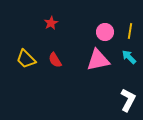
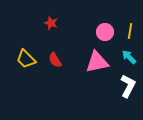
red star: rotated 24 degrees counterclockwise
pink triangle: moved 1 px left, 2 px down
white L-shape: moved 14 px up
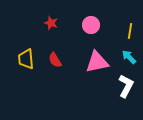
pink circle: moved 14 px left, 7 px up
yellow trapezoid: rotated 40 degrees clockwise
white L-shape: moved 2 px left
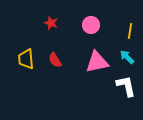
cyan arrow: moved 2 px left
white L-shape: rotated 40 degrees counterclockwise
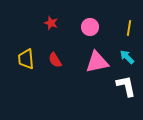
pink circle: moved 1 px left, 2 px down
yellow line: moved 1 px left, 3 px up
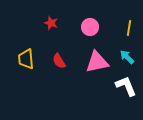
red semicircle: moved 4 px right, 1 px down
white L-shape: rotated 10 degrees counterclockwise
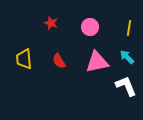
yellow trapezoid: moved 2 px left
